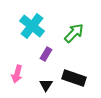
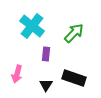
purple rectangle: rotated 24 degrees counterclockwise
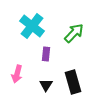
black rectangle: moved 1 px left, 4 px down; rotated 55 degrees clockwise
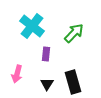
black triangle: moved 1 px right, 1 px up
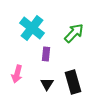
cyan cross: moved 2 px down
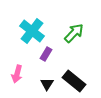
cyan cross: moved 3 px down
purple rectangle: rotated 24 degrees clockwise
black rectangle: moved 1 px right, 1 px up; rotated 35 degrees counterclockwise
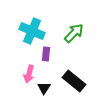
cyan cross: rotated 15 degrees counterclockwise
purple rectangle: rotated 24 degrees counterclockwise
pink arrow: moved 12 px right
black triangle: moved 3 px left, 4 px down
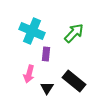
black triangle: moved 3 px right
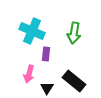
green arrow: rotated 145 degrees clockwise
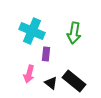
black triangle: moved 4 px right, 5 px up; rotated 24 degrees counterclockwise
